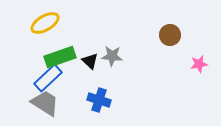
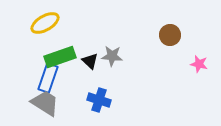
pink star: rotated 24 degrees clockwise
blue rectangle: rotated 28 degrees counterclockwise
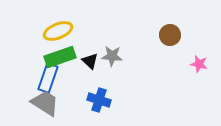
yellow ellipse: moved 13 px right, 8 px down; rotated 8 degrees clockwise
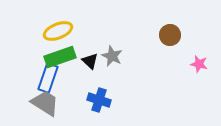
gray star: rotated 20 degrees clockwise
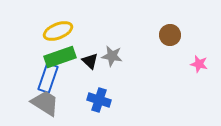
gray star: rotated 15 degrees counterclockwise
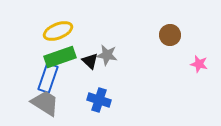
gray star: moved 5 px left, 1 px up
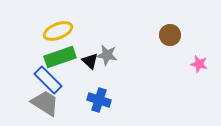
blue rectangle: moved 2 px down; rotated 64 degrees counterclockwise
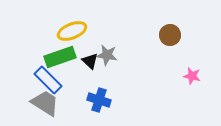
yellow ellipse: moved 14 px right
pink star: moved 7 px left, 12 px down
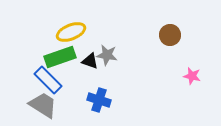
yellow ellipse: moved 1 px left, 1 px down
black triangle: rotated 24 degrees counterclockwise
gray trapezoid: moved 2 px left, 2 px down
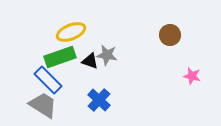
blue cross: rotated 25 degrees clockwise
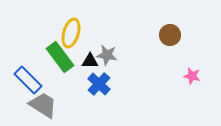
yellow ellipse: moved 1 px down; rotated 52 degrees counterclockwise
green rectangle: rotated 72 degrees clockwise
black triangle: rotated 18 degrees counterclockwise
blue rectangle: moved 20 px left
blue cross: moved 16 px up
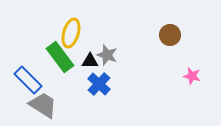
gray star: rotated 10 degrees clockwise
